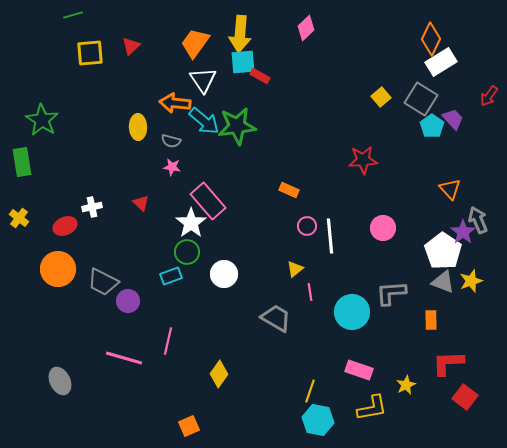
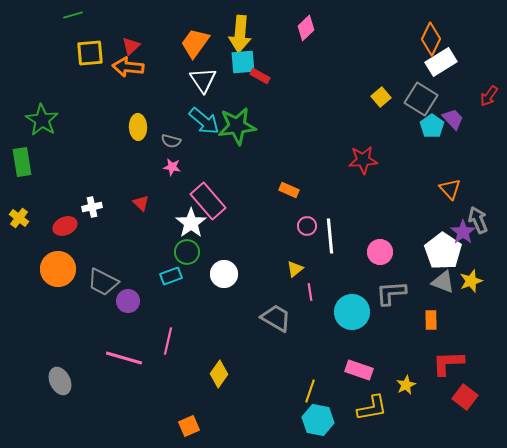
orange arrow at (175, 103): moved 47 px left, 36 px up
pink circle at (383, 228): moved 3 px left, 24 px down
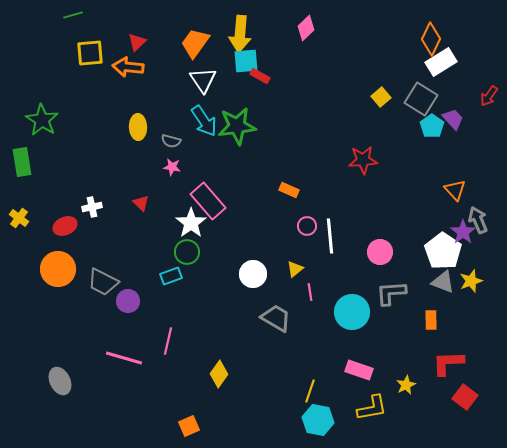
red triangle at (131, 46): moved 6 px right, 4 px up
cyan square at (243, 62): moved 3 px right, 1 px up
cyan arrow at (204, 121): rotated 16 degrees clockwise
orange triangle at (450, 189): moved 5 px right, 1 px down
white circle at (224, 274): moved 29 px right
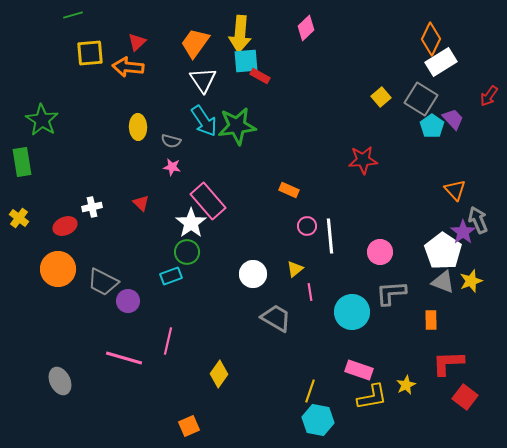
yellow L-shape at (372, 408): moved 11 px up
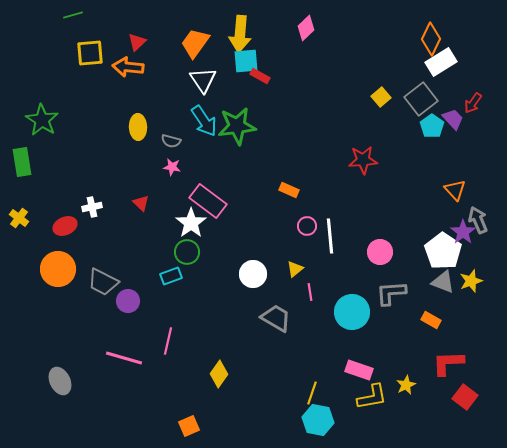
red arrow at (489, 96): moved 16 px left, 7 px down
gray square at (421, 99): rotated 20 degrees clockwise
pink rectangle at (208, 201): rotated 12 degrees counterclockwise
orange rectangle at (431, 320): rotated 60 degrees counterclockwise
yellow line at (310, 391): moved 2 px right, 2 px down
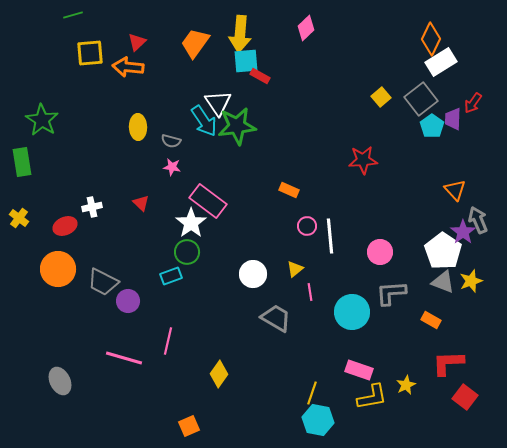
white triangle at (203, 80): moved 15 px right, 23 px down
purple trapezoid at (453, 119): rotated 135 degrees counterclockwise
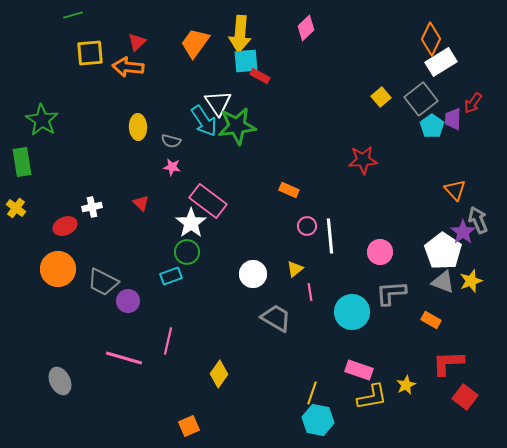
yellow cross at (19, 218): moved 3 px left, 10 px up
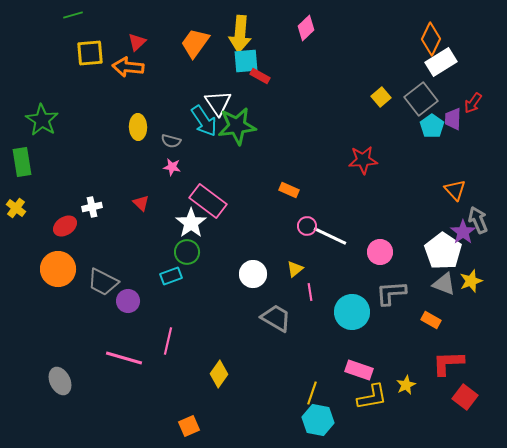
red ellipse at (65, 226): rotated 10 degrees counterclockwise
white line at (330, 236): rotated 60 degrees counterclockwise
gray triangle at (443, 282): moved 1 px right, 2 px down
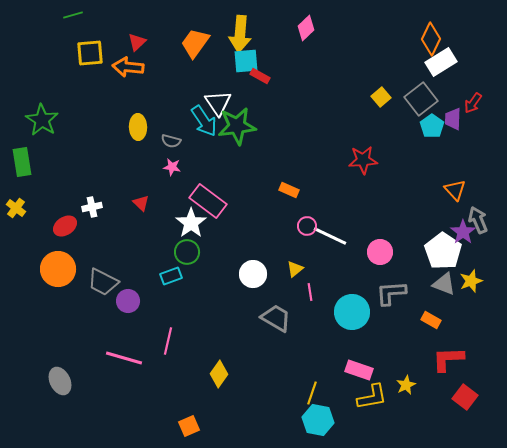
red L-shape at (448, 363): moved 4 px up
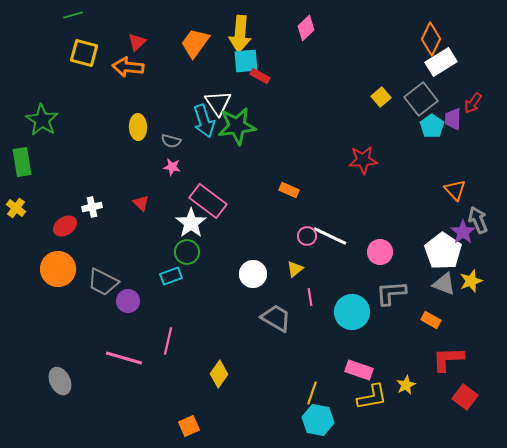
yellow square at (90, 53): moved 6 px left; rotated 20 degrees clockwise
cyan arrow at (204, 121): rotated 16 degrees clockwise
pink circle at (307, 226): moved 10 px down
pink line at (310, 292): moved 5 px down
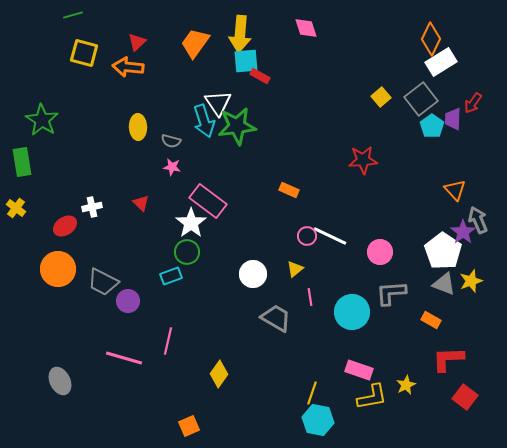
pink diamond at (306, 28): rotated 65 degrees counterclockwise
